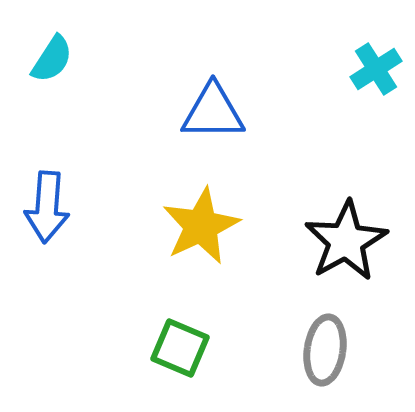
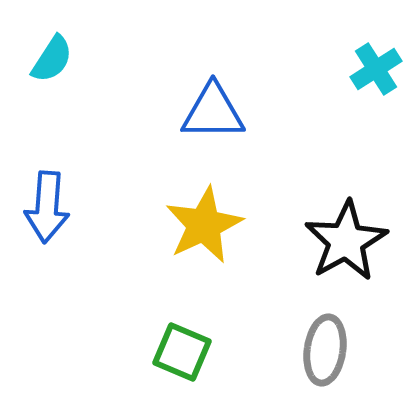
yellow star: moved 3 px right, 1 px up
green square: moved 2 px right, 4 px down
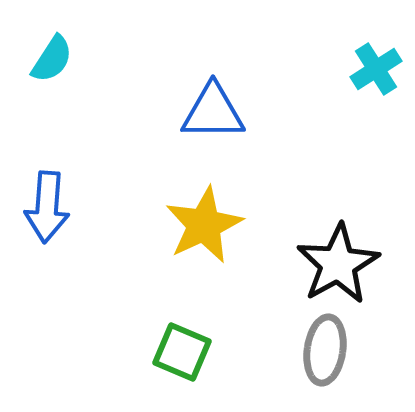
black star: moved 8 px left, 23 px down
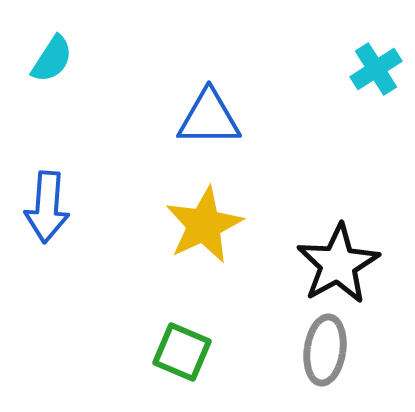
blue triangle: moved 4 px left, 6 px down
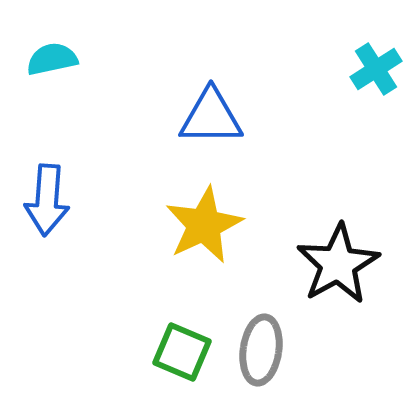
cyan semicircle: rotated 135 degrees counterclockwise
blue triangle: moved 2 px right, 1 px up
blue arrow: moved 7 px up
gray ellipse: moved 64 px left
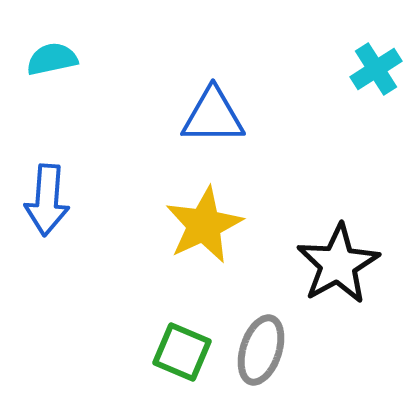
blue triangle: moved 2 px right, 1 px up
gray ellipse: rotated 10 degrees clockwise
